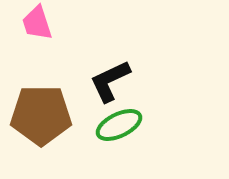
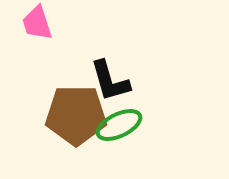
black L-shape: rotated 81 degrees counterclockwise
brown pentagon: moved 35 px right
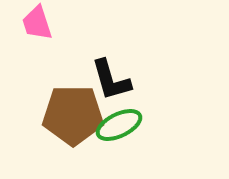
black L-shape: moved 1 px right, 1 px up
brown pentagon: moved 3 px left
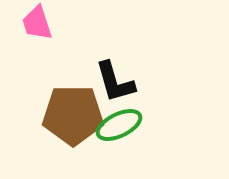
black L-shape: moved 4 px right, 2 px down
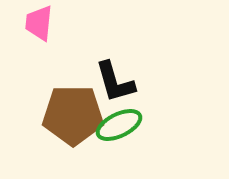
pink trapezoid: moved 2 px right; rotated 24 degrees clockwise
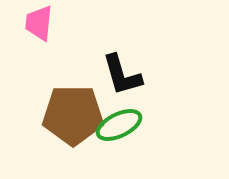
black L-shape: moved 7 px right, 7 px up
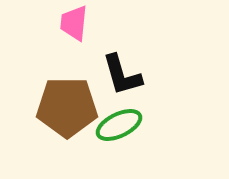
pink trapezoid: moved 35 px right
brown pentagon: moved 6 px left, 8 px up
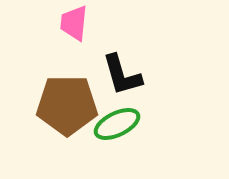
brown pentagon: moved 2 px up
green ellipse: moved 2 px left, 1 px up
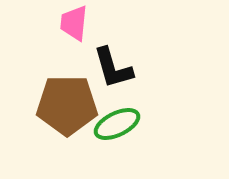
black L-shape: moved 9 px left, 7 px up
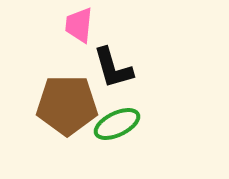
pink trapezoid: moved 5 px right, 2 px down
